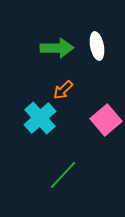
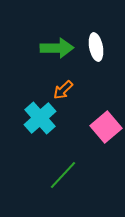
white ellipse: moved 1 px left, 1 px down
pink square: moved 7 px down
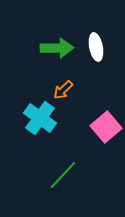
cyan cross: rotated 12 degrees counterclockwise
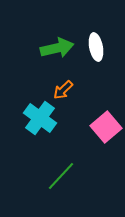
green arrow: rotated 12 degrees counterclockwise
green line: moved 2 px left, 1 px down
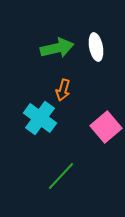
orange arrow: rotated 30 degrees counterclockwise
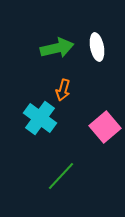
white ellipse: moved 1 px right
pink square: moved 1 px left
